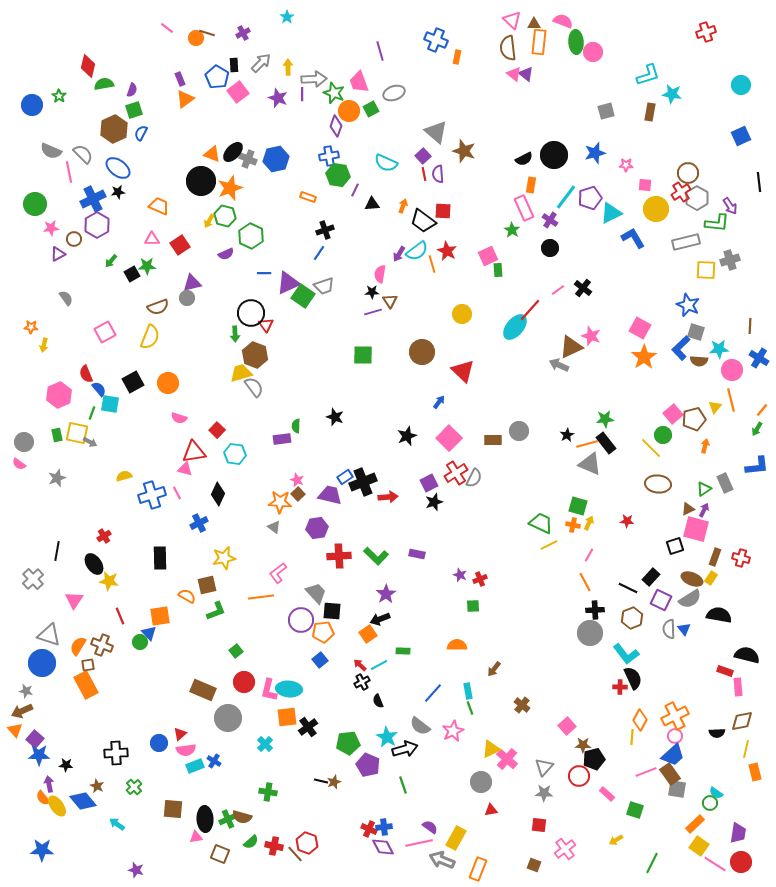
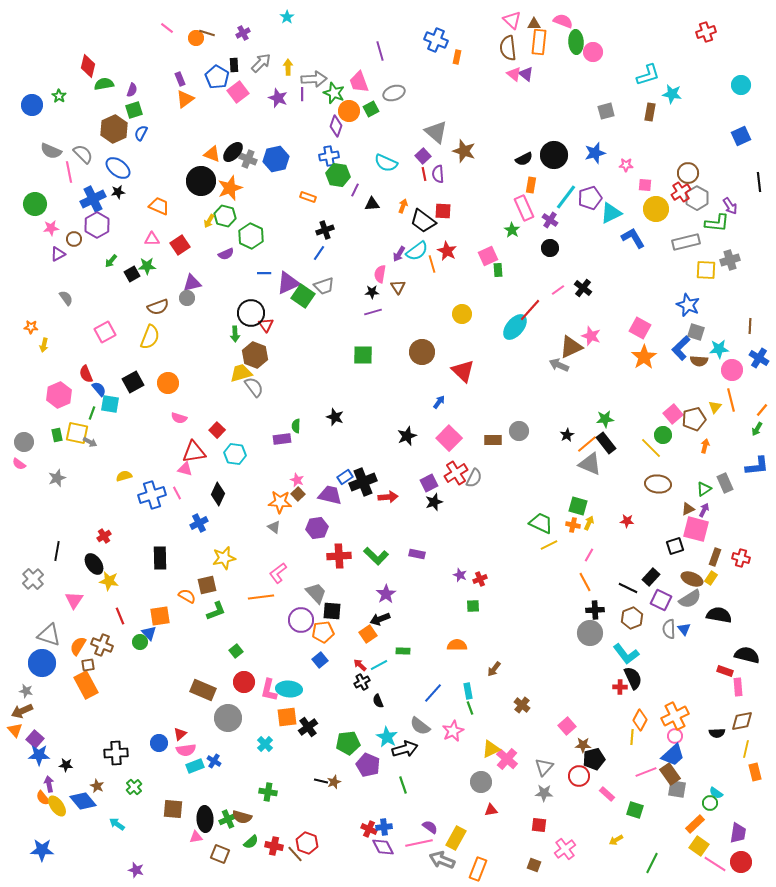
brown triangle at (390, 301): moved 8 px right, 14 px up
orange line at (587, 444): rotated 25 degrees counterclockwise
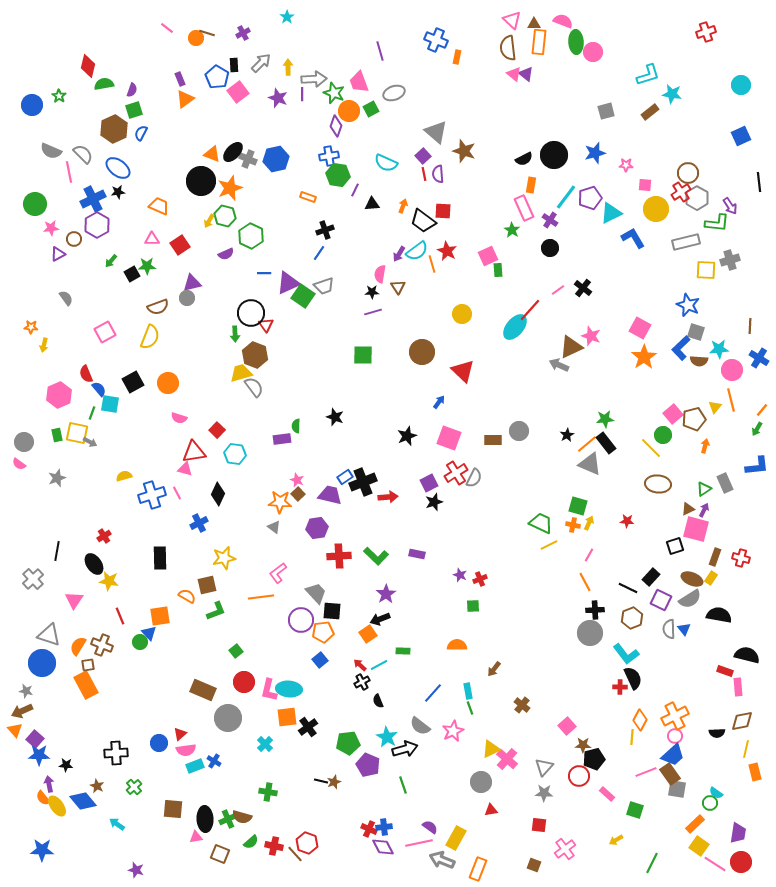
brown rectangle at (650, 112): rotated 42 degrees clockwise
pink square at (449, 438): rotated 25 degrees counterclockwise
